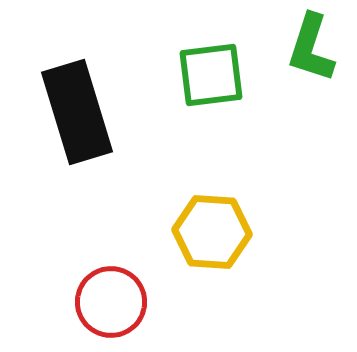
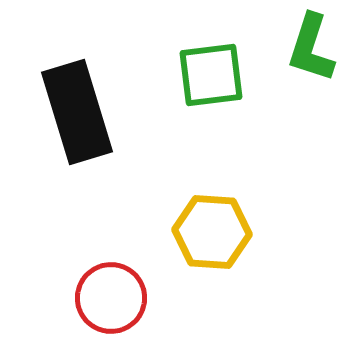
red circle: moved 4 px up
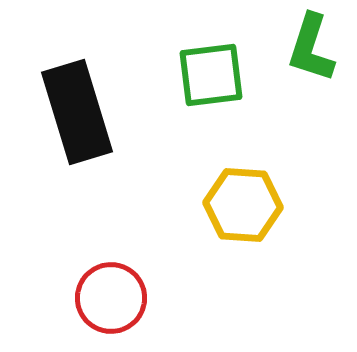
yellow hexagon: moved 31 px right, 27 px up
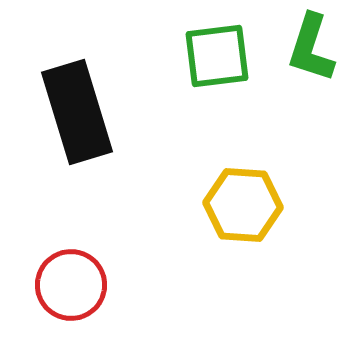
green square: moved 6 px right, 19 px up
red circle: moved 40 px left, 13 px up
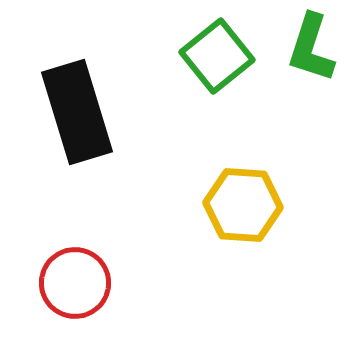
green square: rotated 32 degrees counterclockwise
red circle: moved 4 px right, 2 px up
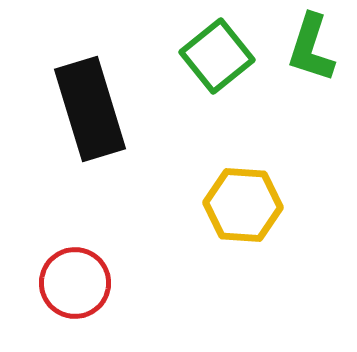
black rectangle: moved 13 px right, 3 px up
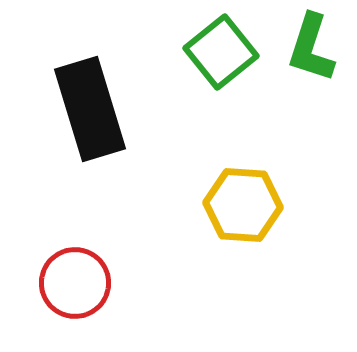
green square: moved 4 px right, 4 px up
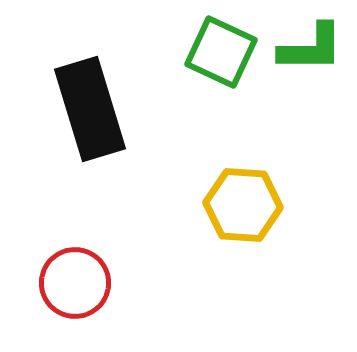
green L-shape: rotated 108 degrees counterclockwise
green square: rotated 26 degrees counterclockwise
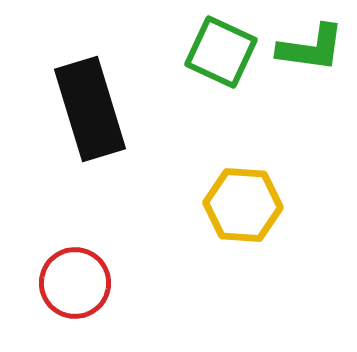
green L-shape: rotated 8 degrees clockwise
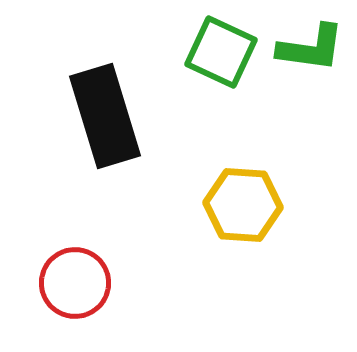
black rectangle: moved 15 px right, 7 px down
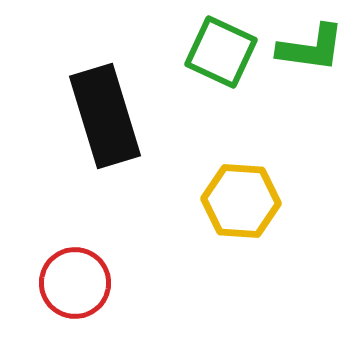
yellow hexagon: moved 2 px left, 4 px up
